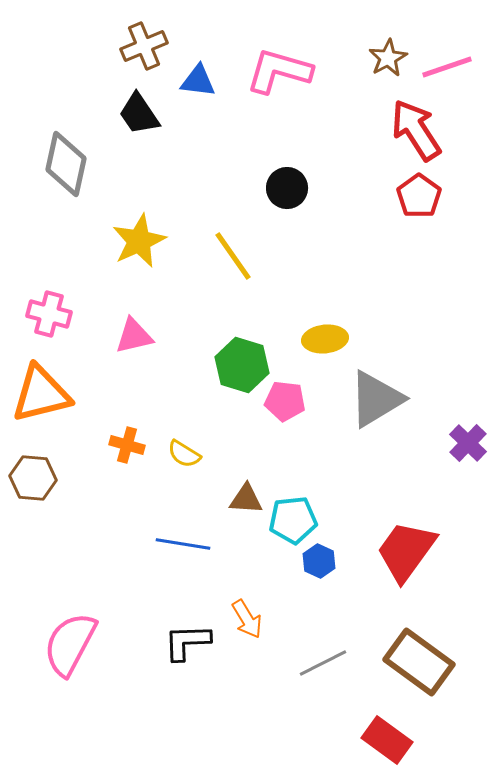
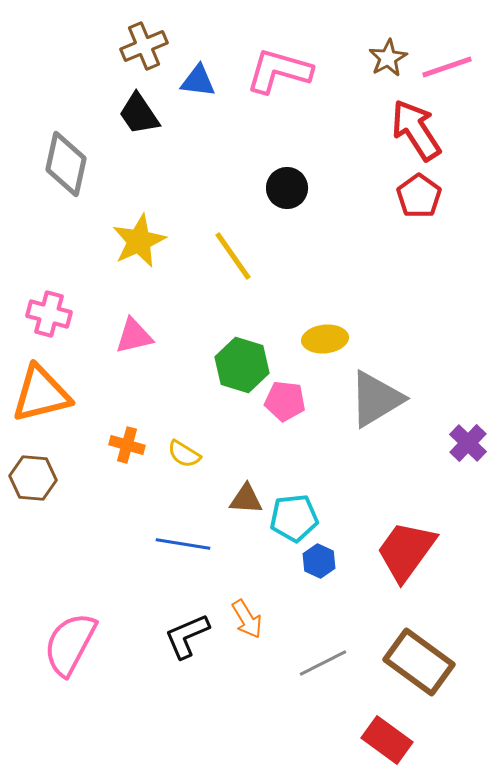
cyan pentagon: moved 1 px right, 2 px up
black L-shape: moved 6 px up; rotated 21 degrees counterclockwise
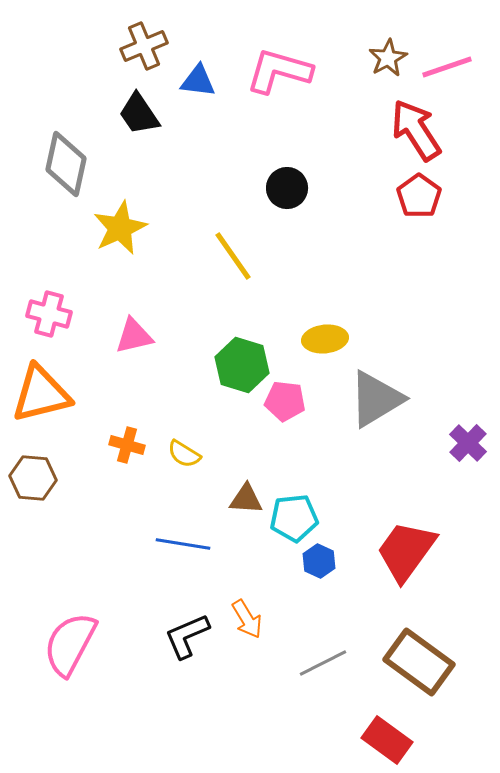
yellow star: moved 19 px left, 13 px up
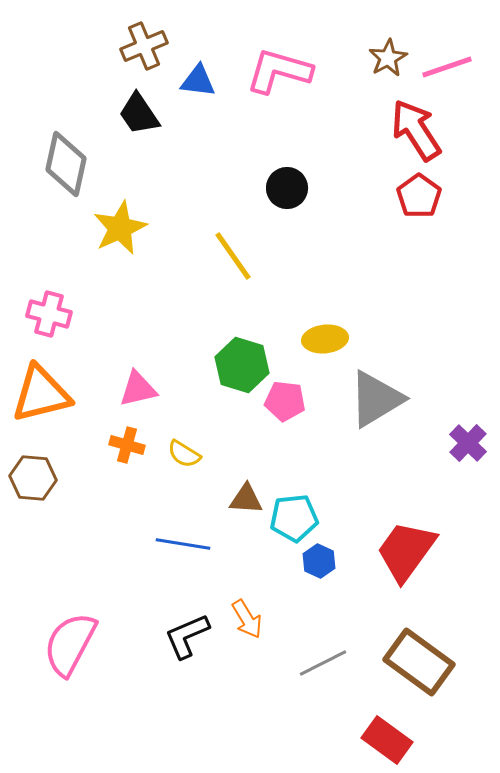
pink triangle: moved 4 px right, 53 px down
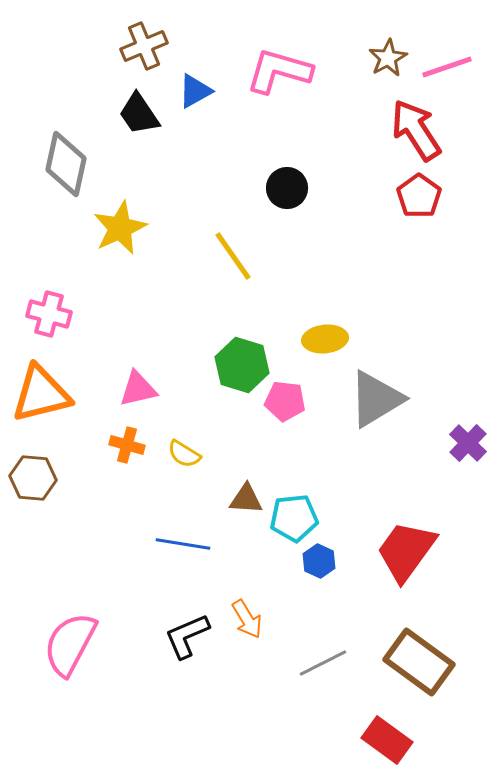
blue triangle: moved 3 px left, 10 px down; rotated 36 degrees counterclockwise
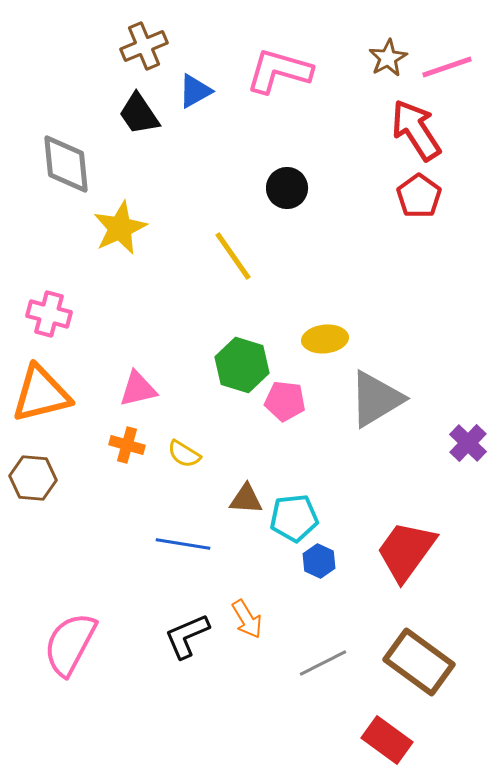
gray diamond: rotated 18 degrees counterclockwise
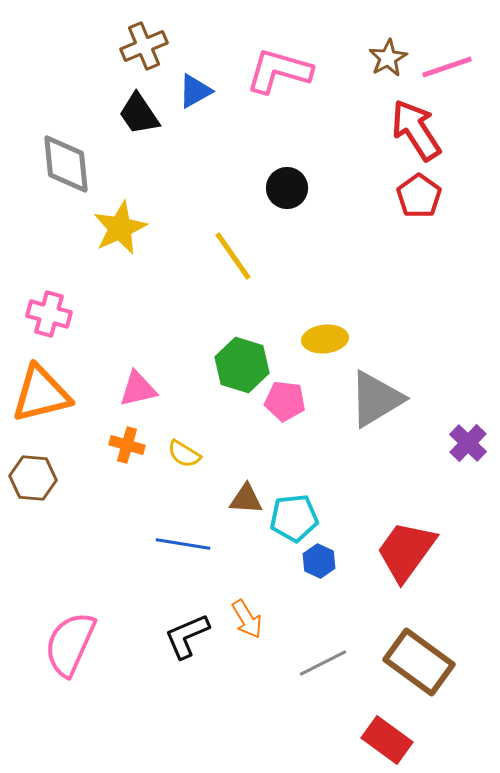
pink semicircle: rotated 4 degrees counterclockwise
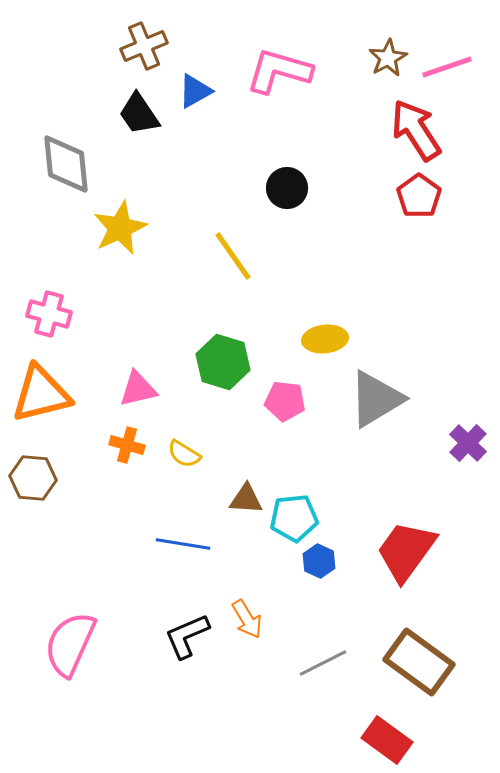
green hexagon: moved 19 px left, 3 px up
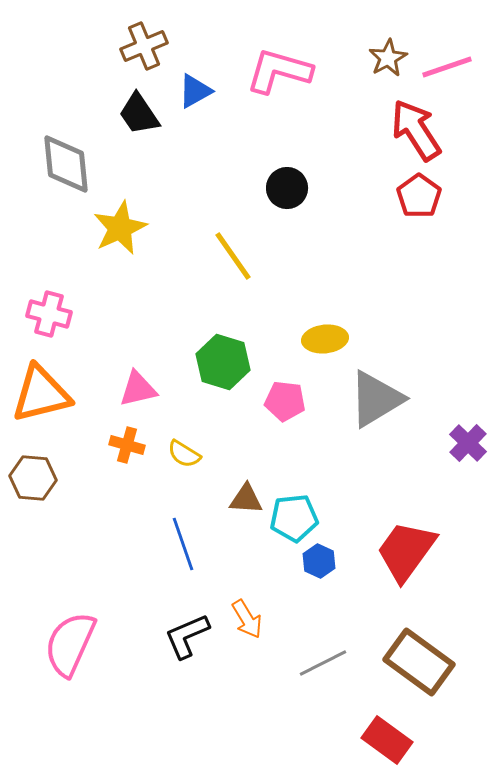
blue line: rotated 62 degrees clockwise
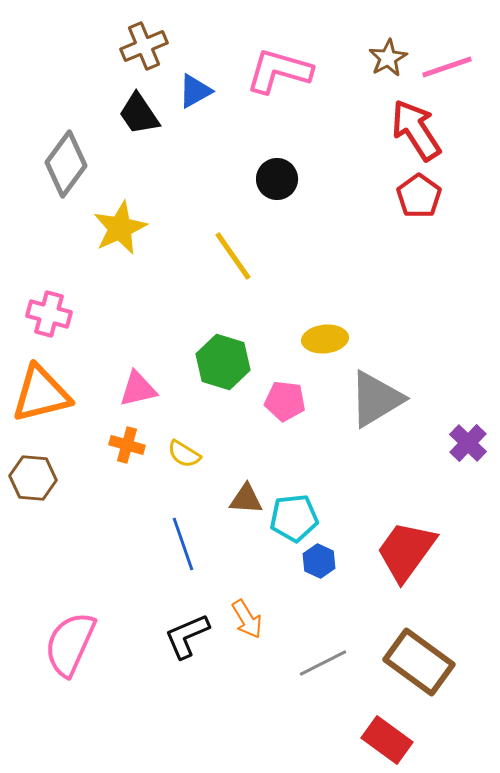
gray diamond: rotated 42 degrees clockwise
black circle: moved 10 px left, 9 px up
